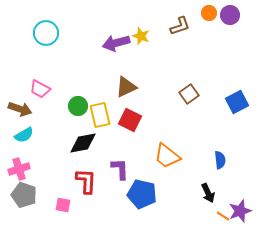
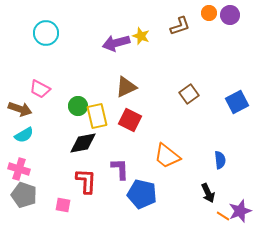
yellow rectangle: moved 3 px left, 1 px down
pink cross: rotated 35 degrees clockwise
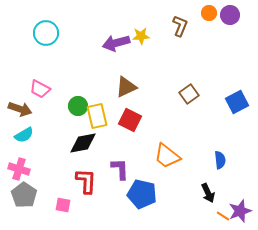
brown L-shape: rotated 50 degrees counterclockwise
yellow star: rotated 24 degrees counterclockwise
gray pentagon: rotated 15 degrees clockwise
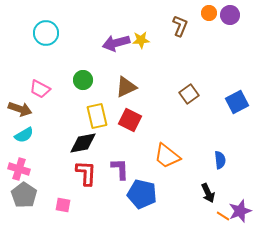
yellow star: moved 4 px down
green circle: moved 5 px right, 26 px up
red L-shape: moved 8 px up
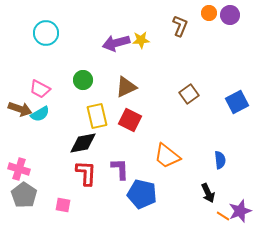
cyan semicircle: moved 16 px right, 21 px up
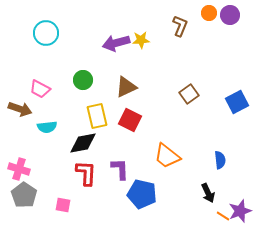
cyan semicircle: moved 7 px right, 13 px down; rotated 24 degrees clockwise
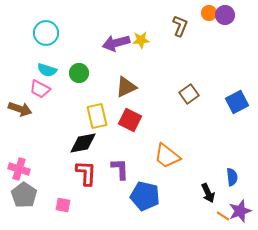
purple circle: moved 5 px left
green circle: moved 4 px left, 7 px up
cyan semicircle: moved 57 px up; rotated 24 degrees clockwise
blue semicircle: moved 12 px right, 17 px down
blue pentagon: moved 3 px right, 2 px down
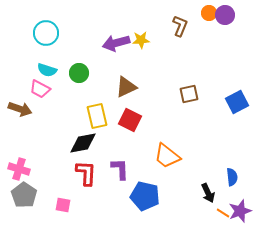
brown square: rotated 24 degrees clockwise
orange line: moved 3 px up
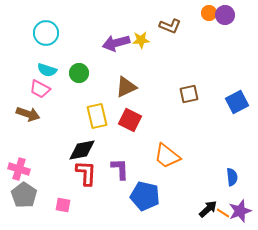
brown L-shape: moved 10 px left; rotated 90 degrees clockwise
brown arrow: moved 8 px right, 5 px down
black diamond: moved 1 px left, 7 px down
black arrow: moved 16 px down; rotated 108 degrees counterclockwise
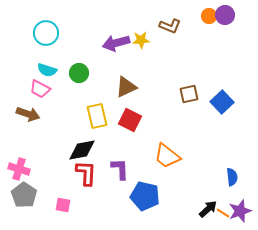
orange circle: moved 3 px down
blue square: moved 15 px left; rotated 15 degrees counterclockwise
